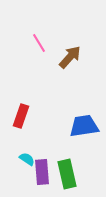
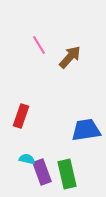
pink line: moved 2 px down
blue trapezoid: moved 2 px right, 4 px down
cyan semicircle: rotated 21 degrees counterclockwise
purple rectangle: rotated 15 degrees counterclockwise
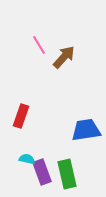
brown arrow: moved 6 px left
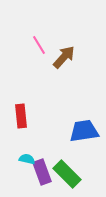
red rectangle: rotated 25 degrees counterclockwise
blue trapezoid: moved 2 px left, 1 px down
green rectangle: rotated 32 degrees counterclockwise
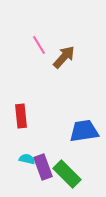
purple rectangle: moved 1 px right, 5 px up
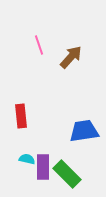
pink line: rotated 12 degrees clockwise
brown arrow: moved 7 px right
purple rectangle: rotated 20 degrees clockwise
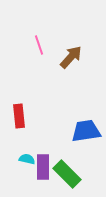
red rectangle: moved 2 px left
blue trapezoid: moved 2 px right
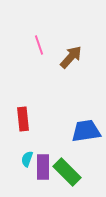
red rectangle: moved 4 px right, 3 px down
cyan semicircle: rotated 84 degrees counterclockwise
green rectangle: moved 2 px up
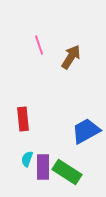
brown arrow: rotated 10 degrees counterclockwise
blue trapezoid: rotated 20 degrees counterclockwise
green rectangle: rotated 12 degrees counterclockwise
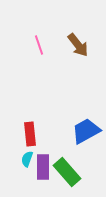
brown arrow: moved 7 px right, 12 px up; rotated 110 degrees clockwise
red rectangle: moved 7 px right, 15 px down
green rectangle: rotated 16 degrees clockwise
